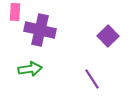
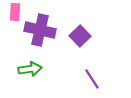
purple square: moved 28 px left
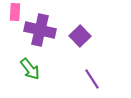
green arrow: rotated 60 degrees clockwise
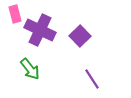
pink rectangle: moved 2 px down; rotated 18 degrees counterclockwise
purple cross: rotated 12 degrees clockwise
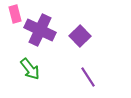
purple line: moved 4 px left, 2 px up
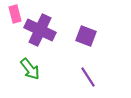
purple square: moved 6 px right; rotated 25 degrees counterclockwise
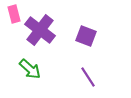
pink rectangle: moved 1 px left
purple cross: rotated 12 degrees clockwise
green arrow: rotated 10 degrees counterclockwise
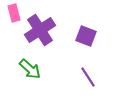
pink rectangle: moved 1 px up
purple cross: rotated 20 degrees clockwise
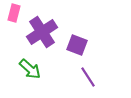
pink rectangle: rotated 30 degrees clockwise
purple cross: moved 2 px right, 2 px down
purple square: moved 9 px left, 9 px down
